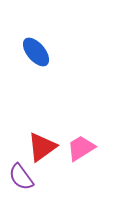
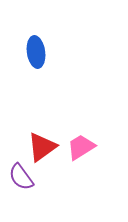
blue ellipse: rotated 32 degrees clockwise
pink trapezoid: moved 1 px up
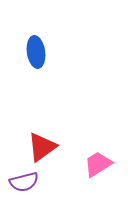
pink trapezoid: moved 17 px right, 17 px down
purple semicircle: moved 3 px right, 5 px down; rotated 68 degrees counterclockwise
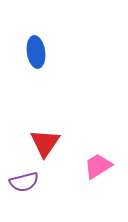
red triangle: moved 3 px right, 4 px up; rotated 20 degrees counterclockwise
pink trapezoid: moved 2 px down
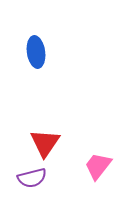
pink trapezoid: rotated 20 degrees counterclockwise
purple semicircle: moved 8 px right, 4 px up
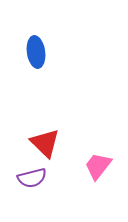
red triangle: rotated 20 degrees counterclockwise
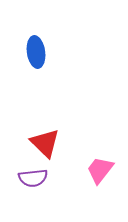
pink trapezoid: moved 2 px right, 4 px down
purple semicircle: moved 1 px right; rotated 8 degrees clockwise
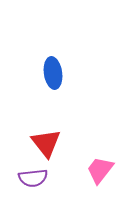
blue ellipse: moved 17 px right, 21 px down
red triangle: moved 1 px right; rotated 8 degrees clockwise
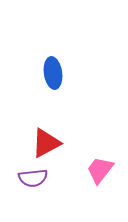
red triangle: rotated 40 degrees clockwise
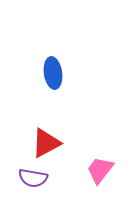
purple semicircle: rotated 16 degrees clockwise
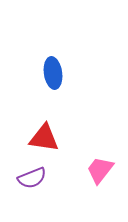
red triangle: moved 2 px left, 5 px up; rotated 36 degrees clockwise
purple semicircle: moved 1 px left; rotated 32 degrees counterclockwise
